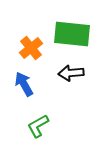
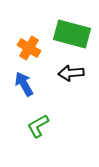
green rectangle: rotated 9 degrees clockwise
orange cross: moved 2 px left; rotated 20 degrees counterclockwise
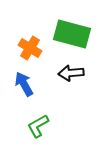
orange cross: moved 1 px right
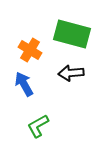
orange cross: moved 2 px down
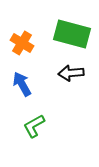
orange cross: moved 8 px left, 7 px up
blue arrow: moved 2 px left
green L-shape: moved 4 px left
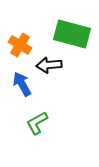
orange cross: moved 2 px left, 2 px down
black arrow: moved 22 px left, 8 px up
green L-shape: moved 3 px right, 3 px up
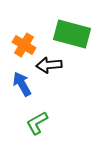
orange cross: moved 4 px right
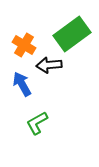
green rectangle: rotated 51 degrees counterclockwise
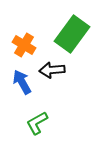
green rectangle: rotated 18 degrees counterclockwise
black arrow: moved 3 px right, 5 px down
blue arrow: moved 2 px up
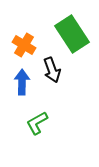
green rectangle: rotated 69 degrees counterclockwise
black arrow: rotated 105 degrees counterclockwise
blue arrow: rotated 30 degrees clockwise
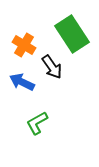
black arrow: moved 3 px up; rotated 15 degrees counterclockwise
blue arrow: rotated 65 degrees counterclockwise
